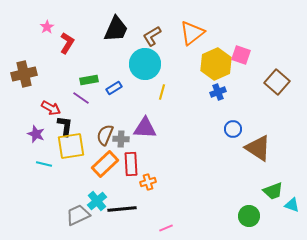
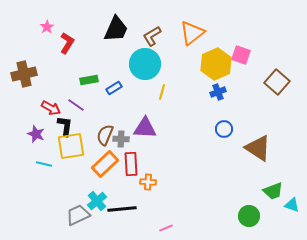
purple line: moved 5 px left, 7 px down
blue circle: moved 9 px left
orange cross: rotated 21 degrees clockwise
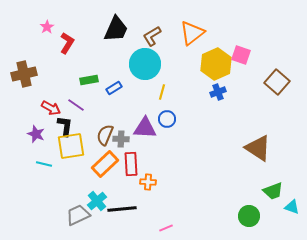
blue circle: moved 57 px left, 10 px up
cyan triangle: moved 2 px down
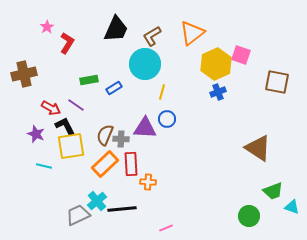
brown square: rotated 30 degrees counterclockwise
black L-shape: rotated 35 degrees counterclockwise
cyan line: moved 2 px down
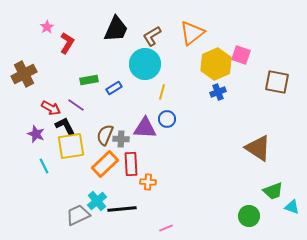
brown cross: rotated 15 degrees counterclockwise
cyan line: rotated 49 degrees clockwise
